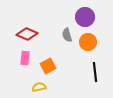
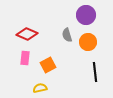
purple circle: moved 1 px right, 2 px up
orange square: moved 1 px up
yellow semicircle: moved 1 px right, 1 px down
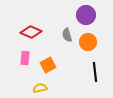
red diamond: moved 4 px right, 2 px up
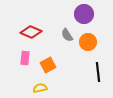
purple circle: moved 2 px left, 1 px up
gray semicircle: rotated 16 degrees counterclockwise
black line: moved 3 px right
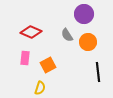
yellow semicircle: rotated 120 degrees clockwise
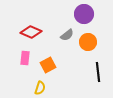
gray semicircle: rotated 96 degrees counterclockwise
